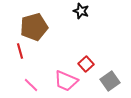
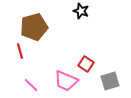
red square: rotated 14 degrees counterclockwise
gray square: rotated 18 degrees clockwise
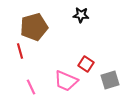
black star: moved 4 px down; rotated 14 degrees counterclockwise
gray square: moved 1 px up
pink line: moved 2 px down; rotated 21 degrees clockwise
